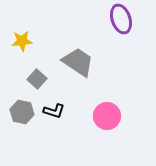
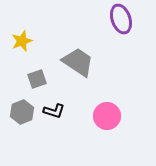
yellow star: rotated 15 degrees counterclockwise
gray square: rotated 30 degrees clockwise
gray hexagon: rotated 25 degrees clockwise
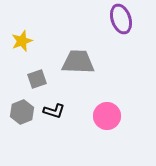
gray trapezoid: rotated 32 degrees counterclockwise
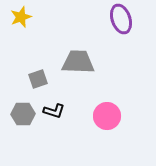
yellow star: moved 1 px left, 24 px up
gray square: moved 1 px right
gray hexagon: moved 1 px right, 2 px down; rotated 20 degrees clockwise
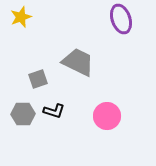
gray trapezoid: rotated 24 degrees clockwise
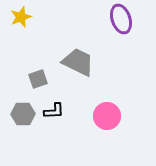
black L-shape: rotated 20 degrees counterclockwise
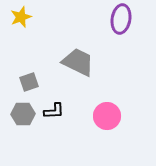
purple ellipse: rotated 28 degrees clockwise
gray square: moved 9 px left, 3 px down
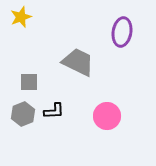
purple ellipse: moved 1 px right, 13 px down
gray square: rotated 18 degrees clockwise
gray hexagon: rotated 20 degrees counterclockwise
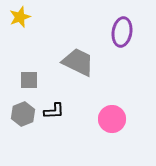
yellow star: moved 1 px left
gray square: moved 2 px up
pink circle: moved 5 px right, 3 px down
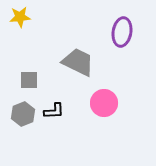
yellow star: rotated 15 degrees clockwise
pink circle: moved 8 px left, 16 px up
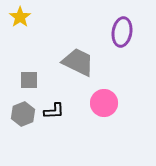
yellow star: rotated 30 degrees counterclockwise
